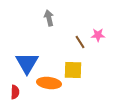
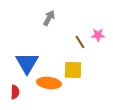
gray arrow: rotated 42 degrees clockwise
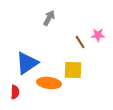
blue triangle: rotated 25 degrees clockwise
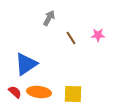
brown line: moved 9 px left, 4 px up
blue triangle: moved 1 px left, 1 px down
yellow square: moved 24 px down
orange ellipse: moved 10 px left, 9 px down
red semicircle: rotated 48 degrees counterclockwise
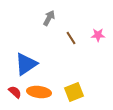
yellow square: moved 1 px right, 2 px up; rotated 24 degrees counterclockwise
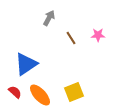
orange ellipse: moved 1 px right, 3 px down; rotated 40 degrees clockwise
